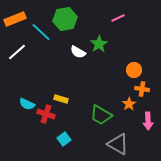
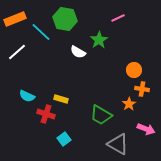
green hexagon: rotated 20 degrees clockwise
green star: moved 4 px up
cyan semicircle: moved 8 px up
pink arrow: moved 2 px left, 8 px down; rotated 66 degrees counterclockwise
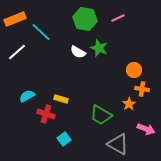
green hexagon: moved 20 px right
green star: moved 8 px down; rotated 18 degrees counterclockwise
cyan semicircle: rotated 126 degrees clockwise
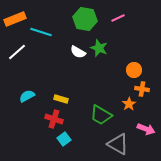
cyan line: rotated 25 degrees counterclockwise
red cross: moved 8 px right, 5 px down
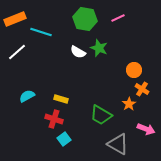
orange cross: rotated 24 degrees clockwise
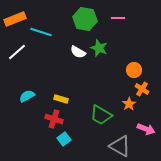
pink line: rotated 24 degrees clockwise
gray triangle: moved 2 px right, 2 px down
